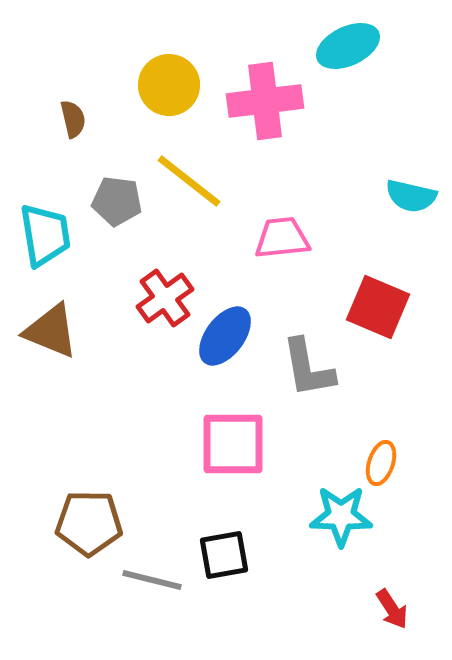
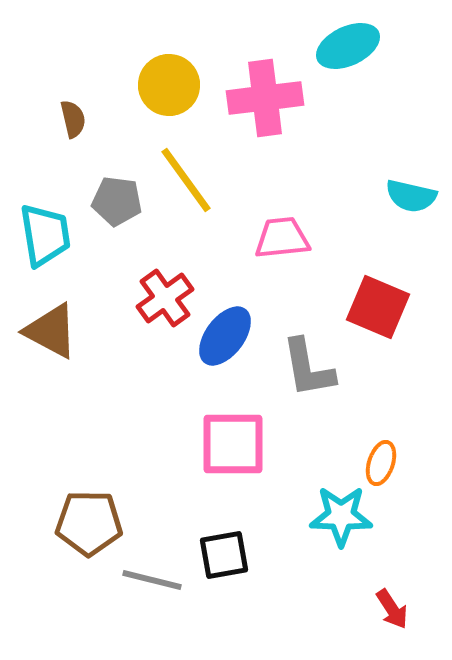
pink cross: moved 3 px up
yellow line: moved 3 px left, 1 px up; rotated 16 degrees clockwise
brown triangle: rotated 6 degrees clockwise
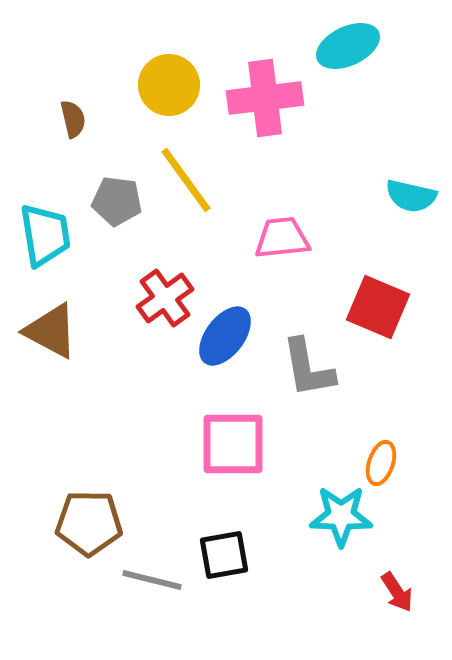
red arrow: moved 5 px right, 17 px up
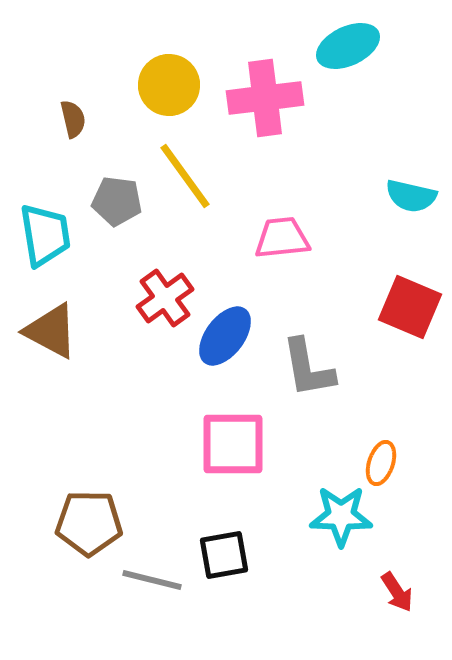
yellow line: moved 1 px left, 4 px up
red square: moved 32 px right
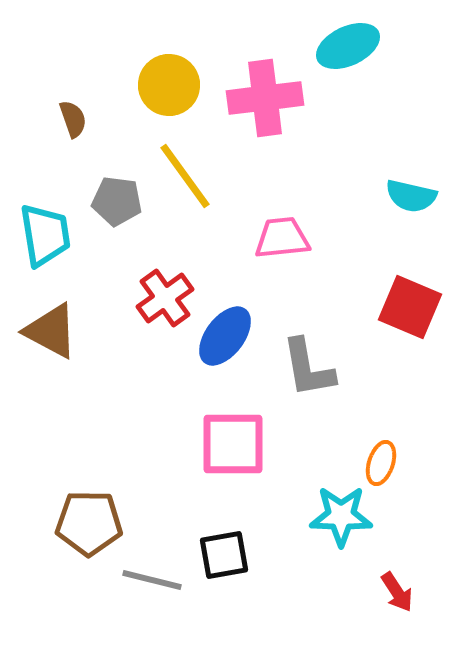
brown semicircle: rotated 6 degrees counterclockwise
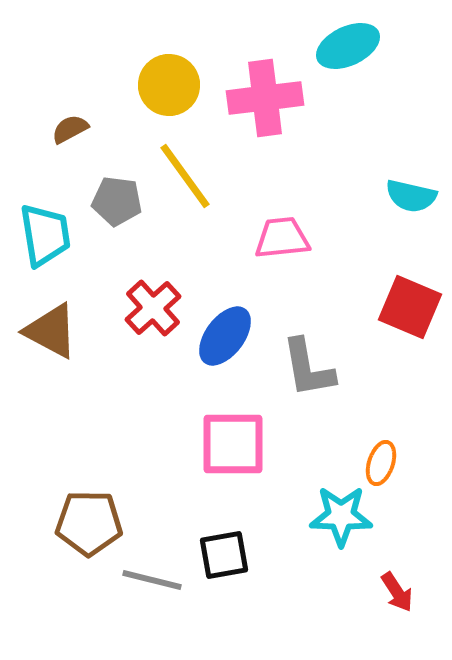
brown semicircle: moved 3 px left, 10 px down; rotated 99 degrees counterclockwise
red cross: moved 12 px left, 10 px down; rotated 6 degrees counterclockwise
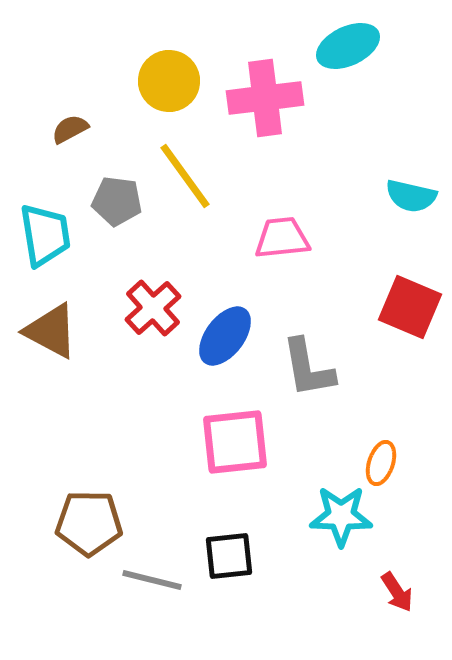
yellow circle: moved 4 px up
pink square: moved 2 px right, 2 px up; rotated 6 degrees counterclockwise
black square: moved 5 px right, 1 px down; rotated 4 degrees clockwise
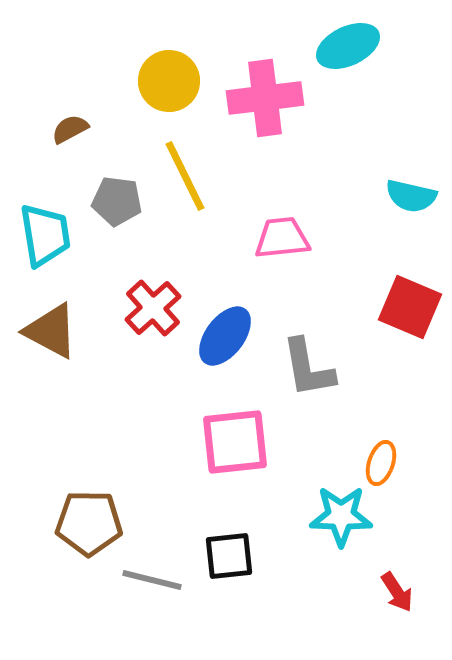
yellow line: rotated 10 degrees clockwise
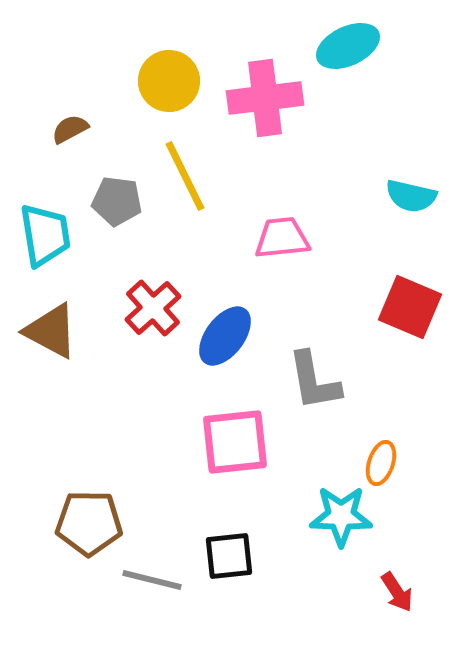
gray L-shape: moved 6 px right, 13 px down
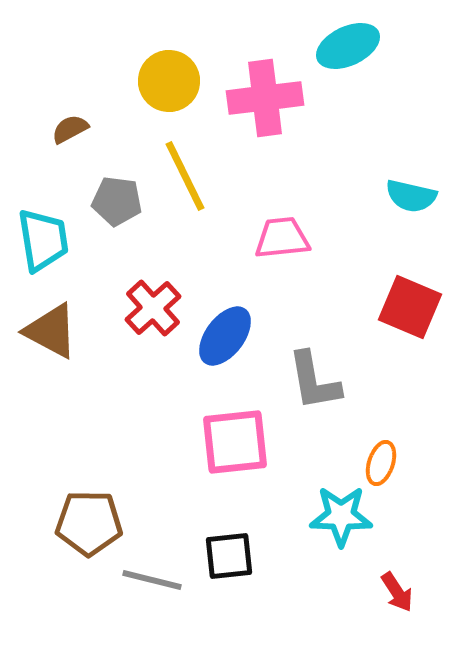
cyan trapezoid: moved 2 px left, 5 px down
